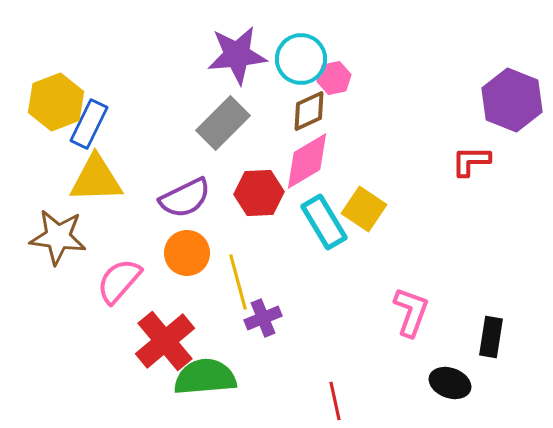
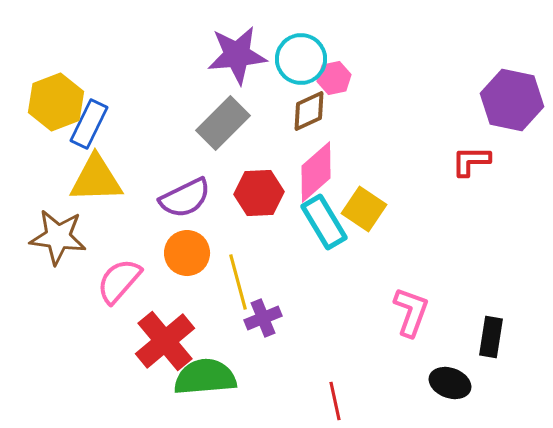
purple hexagon: rotated 10 degrees counterclockwise
pink diamond: moved 9 px right, 11 px down; rotated 10 degrees counterclockwise
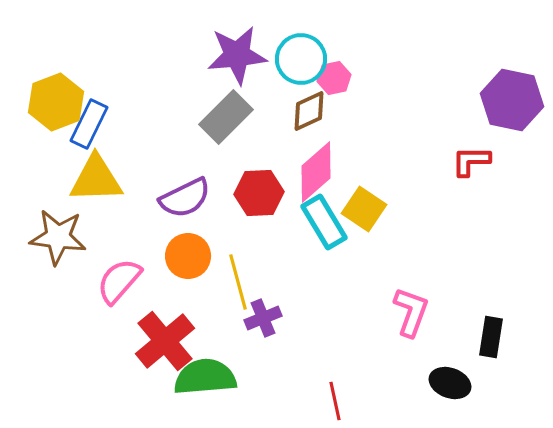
gray rectangle: moved 3 px right, 6 px up
orange circle: moved 1 px right, 3 px down
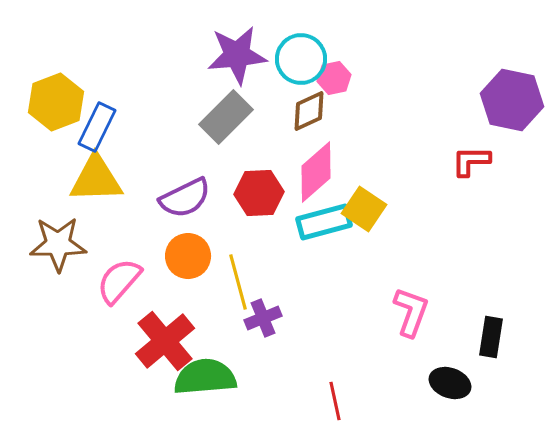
blue rectangle: moved 8 px right, 3 px down
cyan rectangle: rotated 74 degrees counterclockwise
brown star: moved 7 px down; rotated 8 degrees counterclockwise
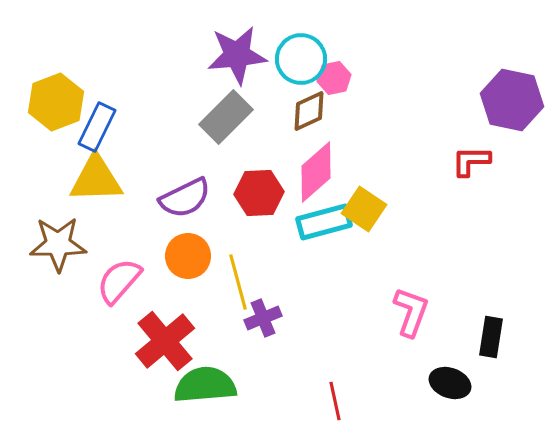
green semicircle: moved 8 px down
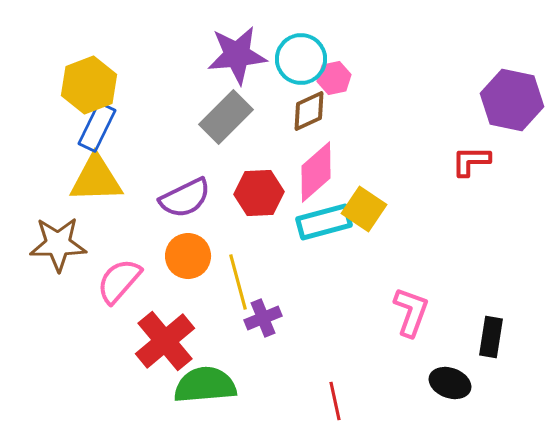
yellow hexagon: moved 33 px right, 17 px up
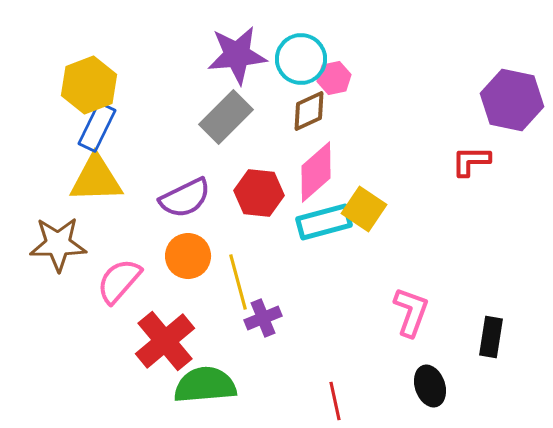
red hexagon: rotated 9 degrees clockwise
black ellipse: moved 20 px left, 3 px down; rotated 51 degrees clockwise
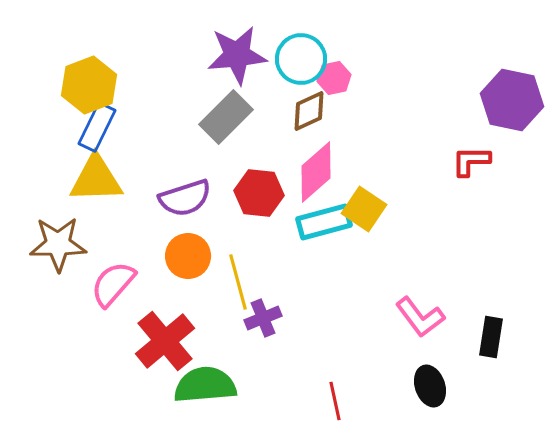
purple semicircle: rotated 8 degrees clockwise
pink semicircle: moved 6 px left, 3 px down
pink L-shape: moved 9 px right, 5 px down; rotated 123 degrees clockwise
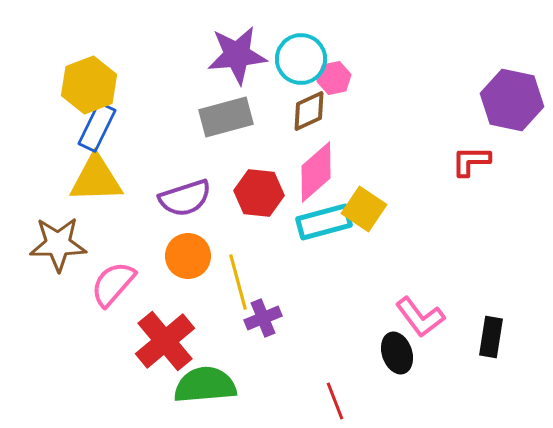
gray rectangle: rotated 30 degrees clockwise
black ellipse: moved 33 px left, 33 px up
red line: rotated 9 degrees counterclockwise
